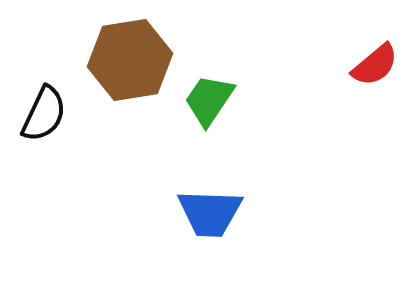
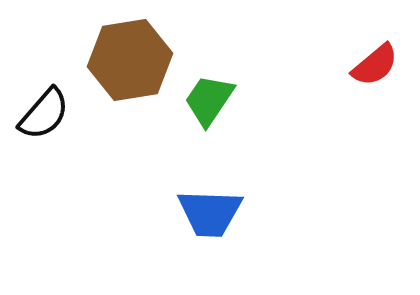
black semicircle: rotated 16 degrees clockwise
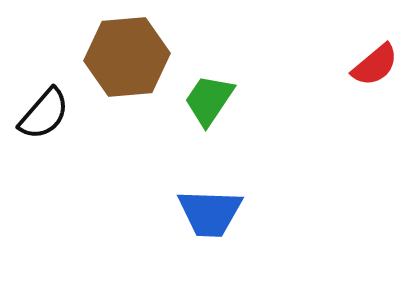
brown hexagon: moved 3 px left, 3 px up; rotated 4 degrees clockwise
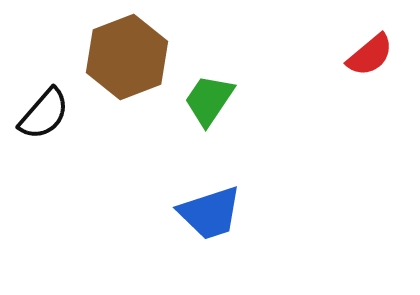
brown hexagon: rotated 16 degrees counterclockwise
red semicircle: moved 5 px left, 10 px up
blue trapezoid: rotated 20 degrees counterclockwise
